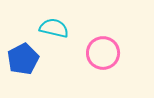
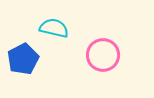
pink circle: moved 2 px down
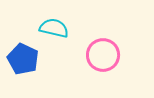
blue pentagon: rotated 20 degrees counterclockwise
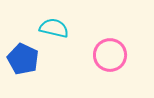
pink circle: moved 7 px right
